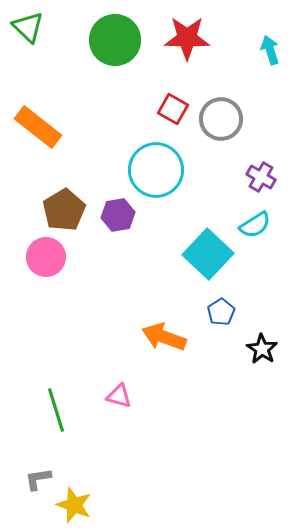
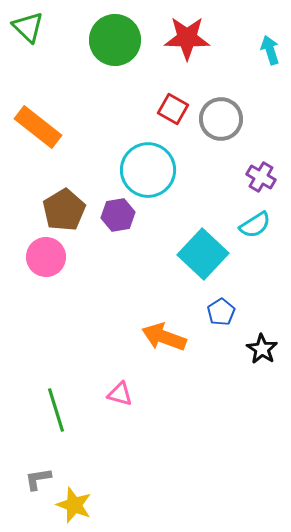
cyan circle: moved 8 px left
cyan square: moved 5 px left
pink triangle: moved 1 px right, 2 px up
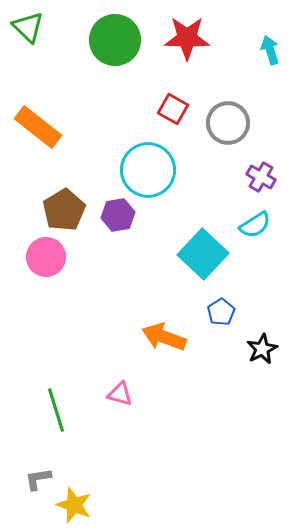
gray circle: moved 7 px right, 4 px down
black star: rotated 12 degrees clockwise
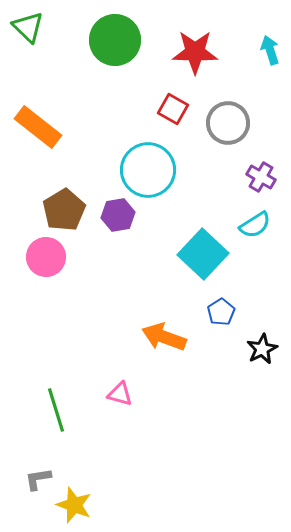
red star: moved 8 px right, 14 px down
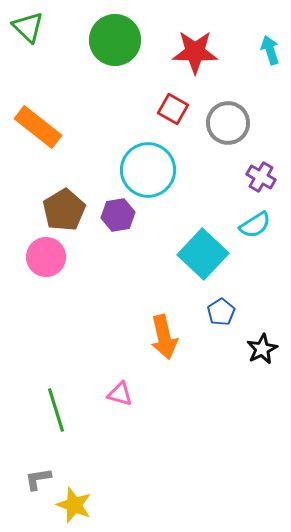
orange arrow: rotated 123 degrees counterclockwise
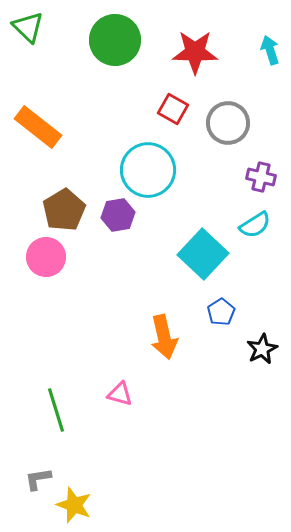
purple cross: rotated 16 degrees counterclockwise
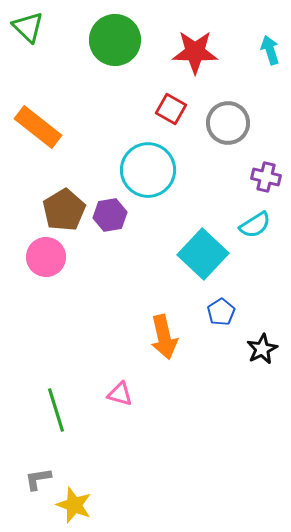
red square: moved 2 px left
purple cross: moved 5 px right
purple hexagon: moved 8 px left
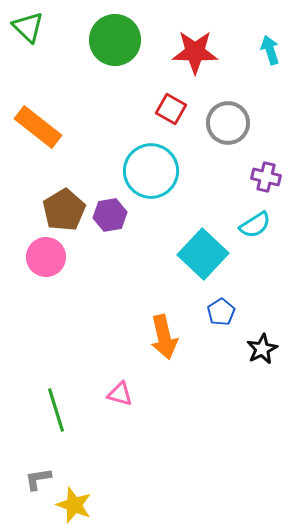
cyan circle: moved 3 px right, 1 px down
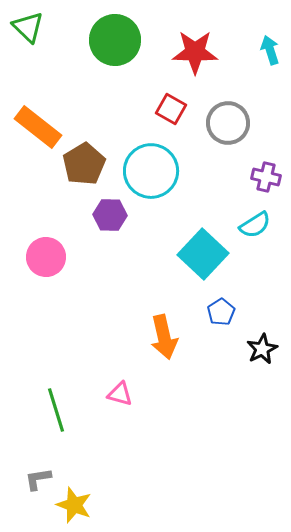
brown pentagon: moved 20 px right, 46 px up
purple hexagon: rotated 12 degrees clockwise
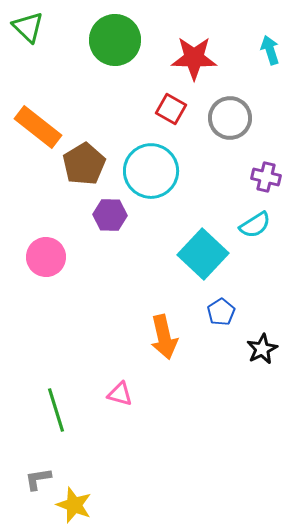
red star: moved 1 px left, 6 px down
gray circle: moved 2 px right, 5 px up
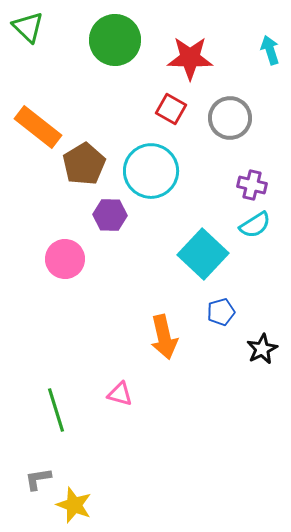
red star: moved 4 px left
purple cross: moved 14 px left, 8 px down
pink circle: moved 19 px right, 2 px down
blue pentagon: rotated 16 degrees clockwise
